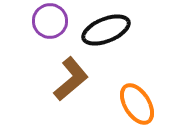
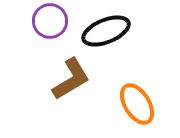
black ellipse: moved 1 px down
brown L-shape: rotated 9 degrees clockwise
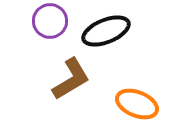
orange ellipse: rotated 36 degrees counterclockwise
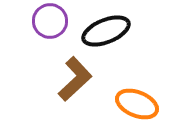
brown L-shape: moved 4 px right; rotated 12 degrees counterclockwise
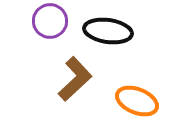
black ellipse: moved 2 px right; rotated 30 degrees clockwise
orange ellipse: moved 3 px up
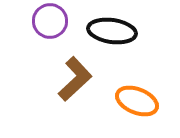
black ellipse: moved 4 px right
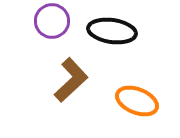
purple circle: moved 2 px right
brown L-shape: moved 4 px left, 1 px down
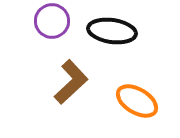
brown L-shape: moved 2 px down
orange ellipse: rotated 9 degrees clockwise
